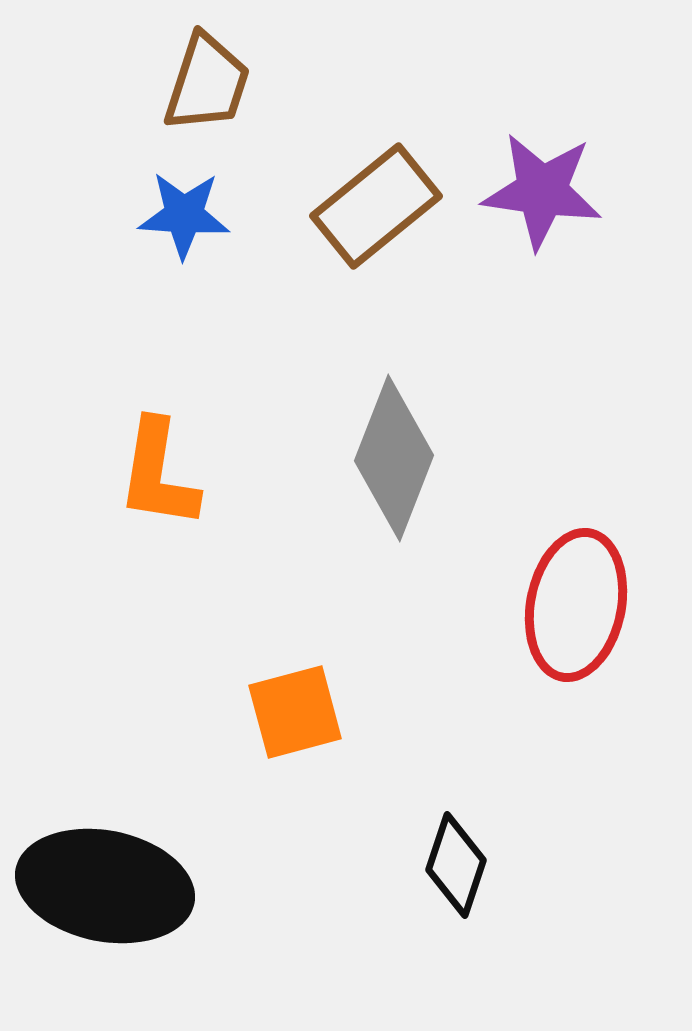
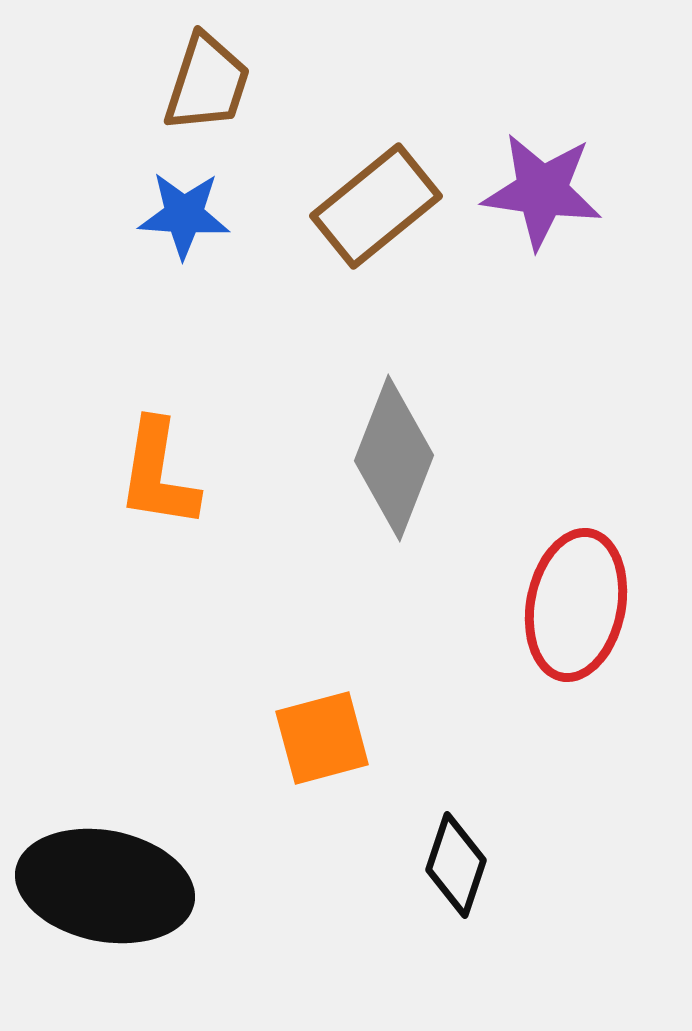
orange square: moved 27 px right, 26 px down
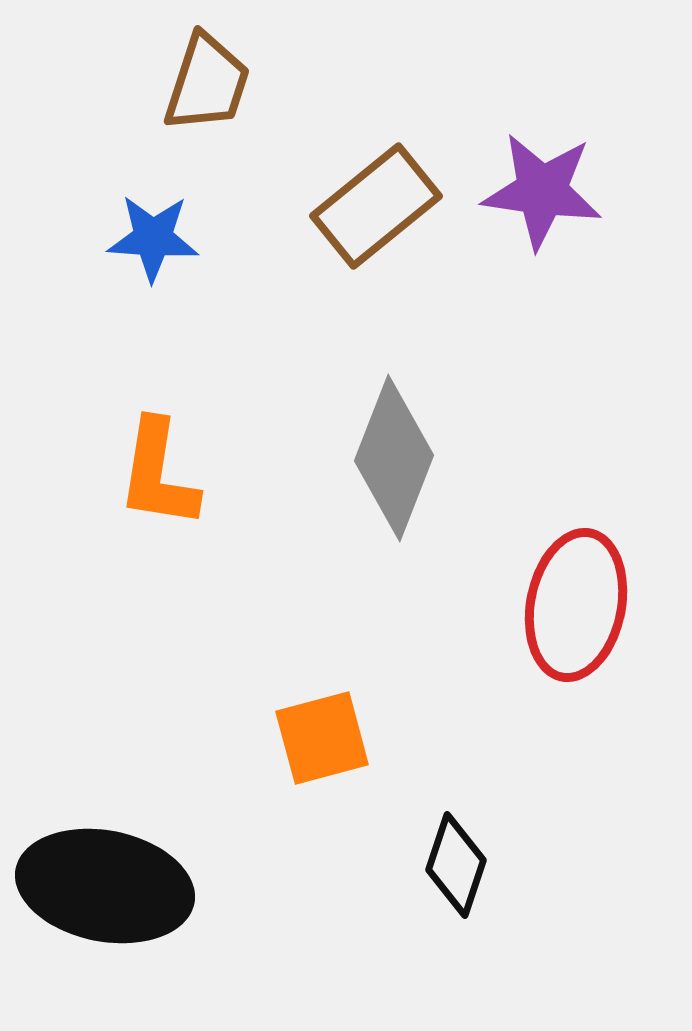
blue star: moved 31 px left, 23 px down
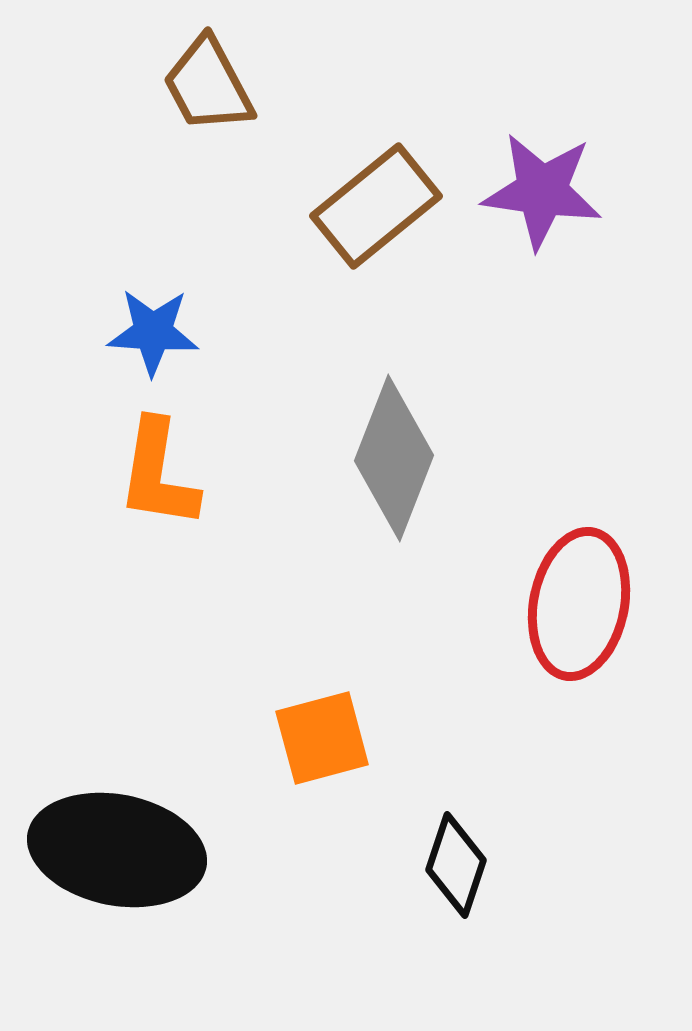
brown trapezoid: moved 1 px right, 2 px down; rotated 134 degrees clockwise
blue star: moved 94 px down
red ellipse: moved 3 px right, 1 px up
black ellipse: moved 12 px right, 36 px up
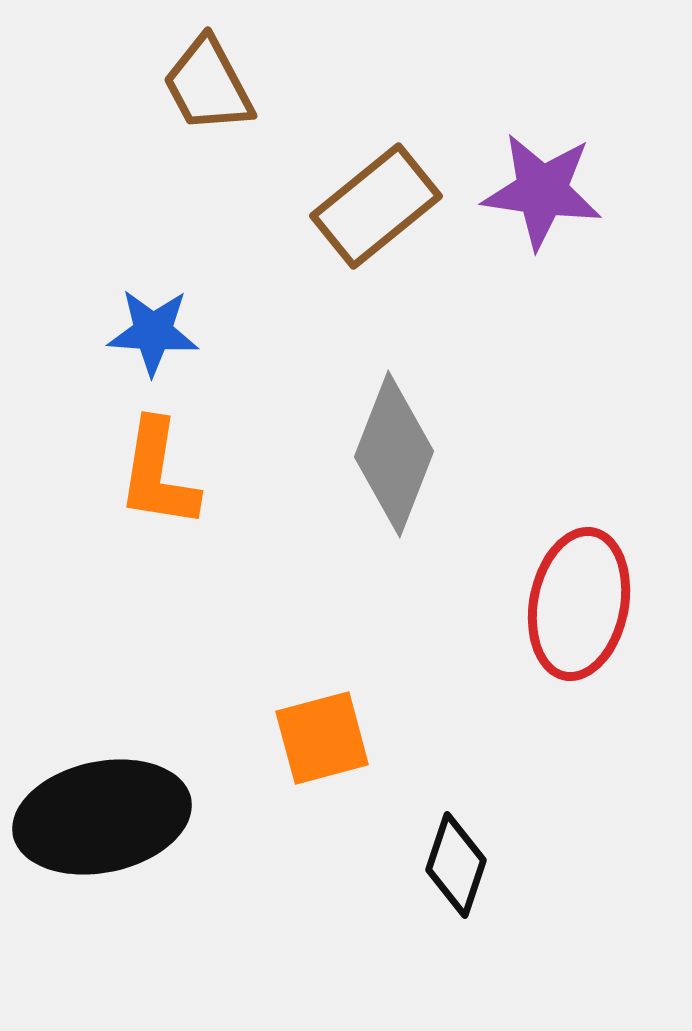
gray diamond: moved 4 px up
black ellipse: moved 15 px left, 33 px up; rotated 23 degrees counterclockwise
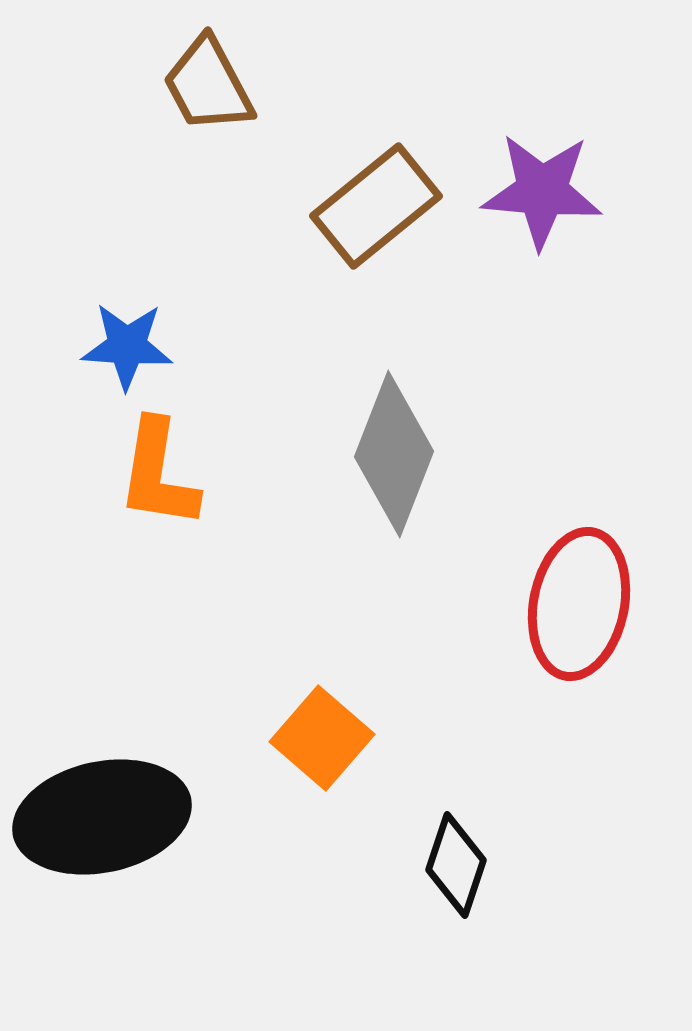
purple star: rotated 3 degrees counterclockwise
blue star: moved 26 px left, 14 px down
orange square: rotated 34 degrees counterclockwise
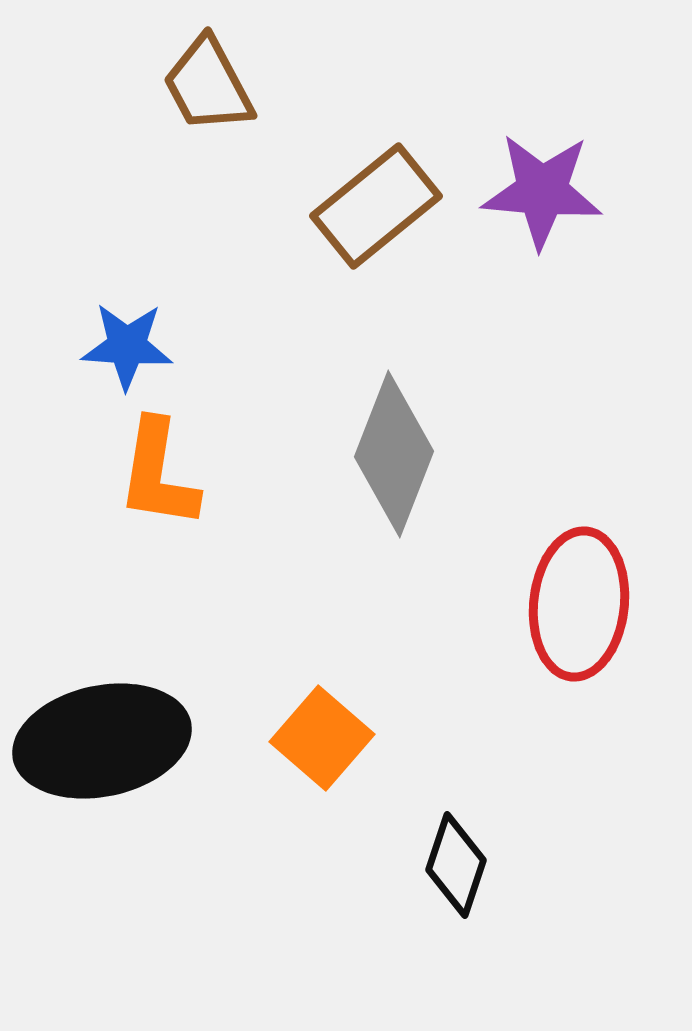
red ellipse: rotated 5 degrees counterclockwise
black ellipse: moved 76 px up
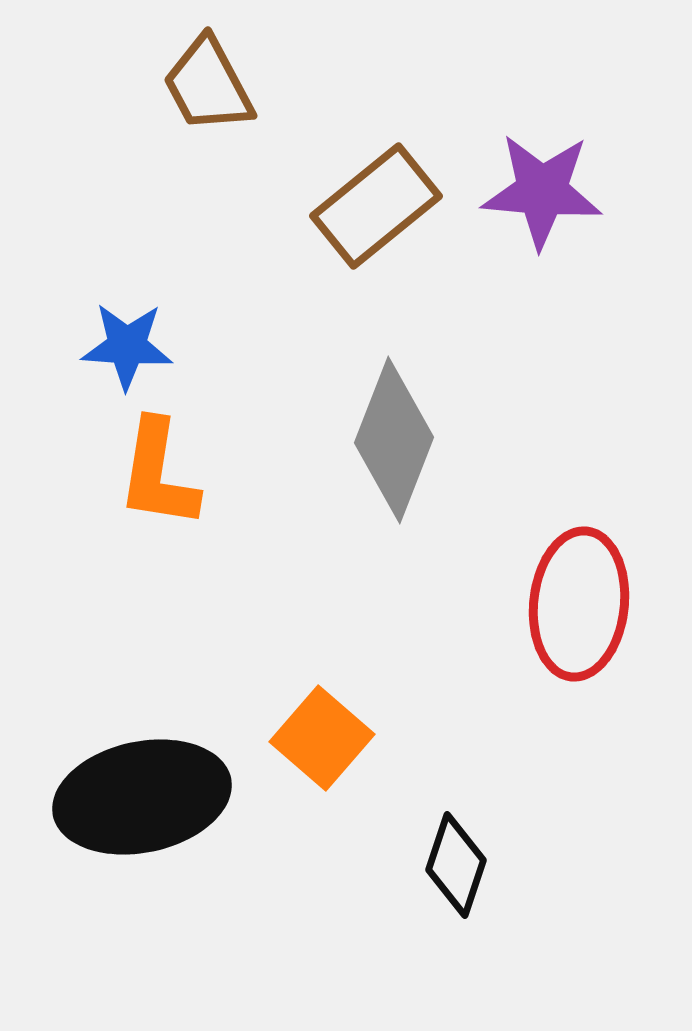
gray diamond: moved 14 px up
black ellipse: moved 40 px right, 56 px down
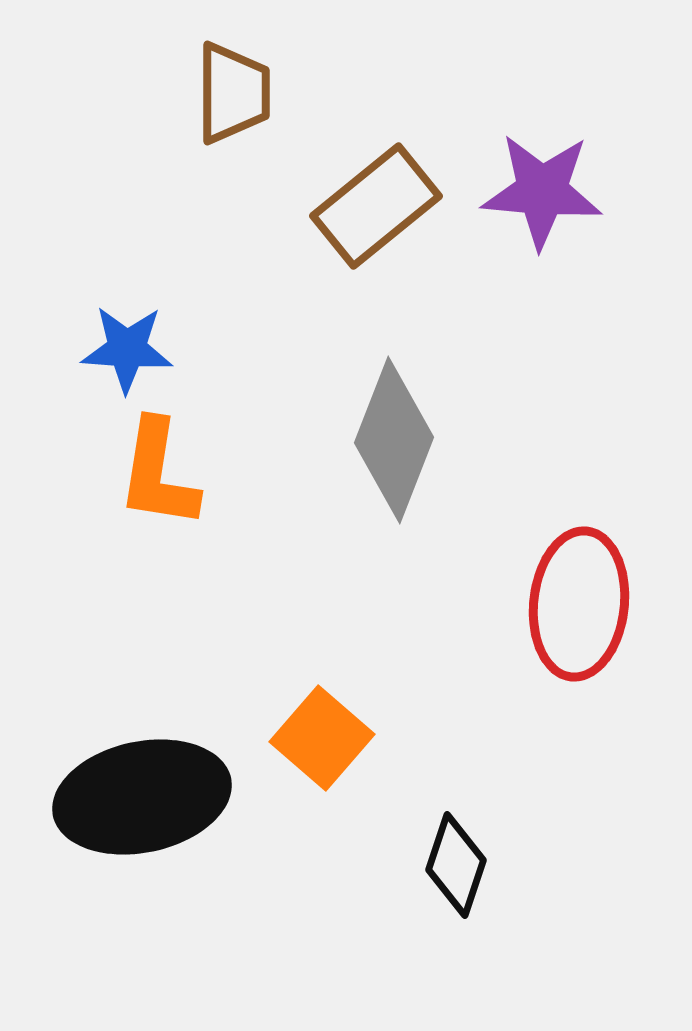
brown trapezoid: moved 25 px right, 8 px down; rotated 152 degrees counterclockwise
blue star: moved 3 px down
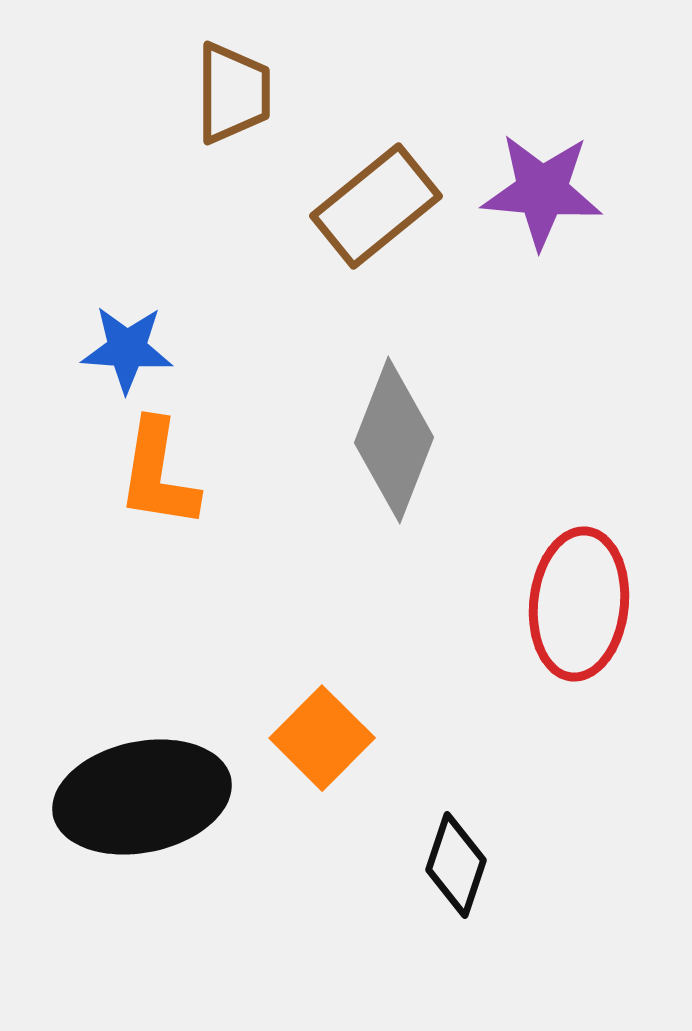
orange square: rotated 4 degrees clockwise
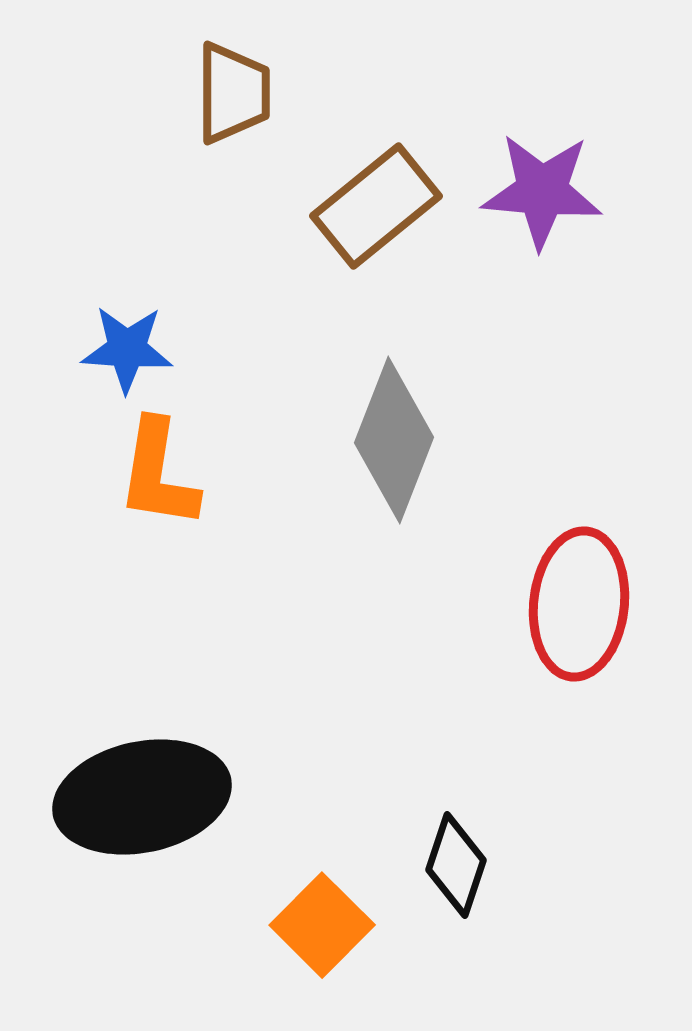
orange square: moved 187 px down
